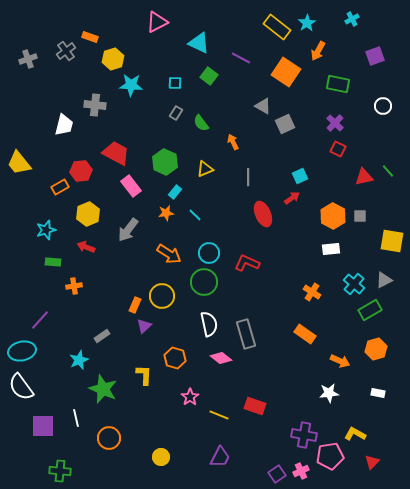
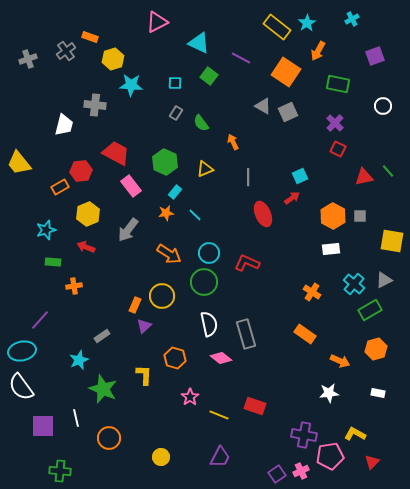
gray square at (285, 124): moved 3 px right, 12 px up
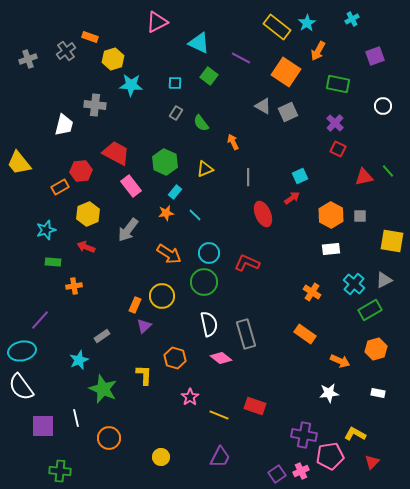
orange hexagon at (333, 216): moved 2 px left, 1 px up
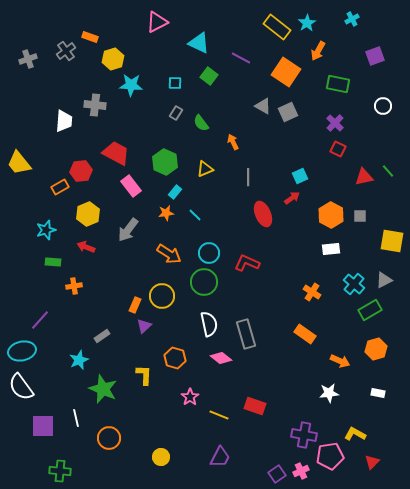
white trapezoid at (64, 125): moved 4 px up; rotated 10 degrees counterclockwise
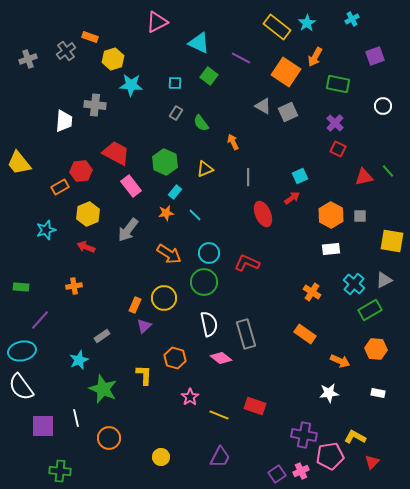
orange arrow at (318, 51): moved 3 px left, 6 px down
green rectangle at (53, 262): moved 32 px left, 25 px down
yellow circle at (162, 296): moved 2 px right, 2 px down
orange hexagon at (376, 349): rotated 20 degrees clockwise
yellow L-shape at (355, 434): moved 3 px down
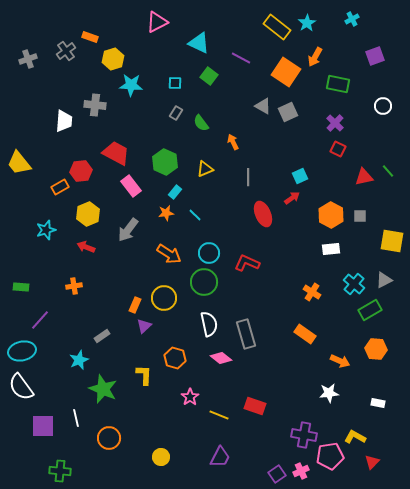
white rectangle at (378, 393): moved 10 px down
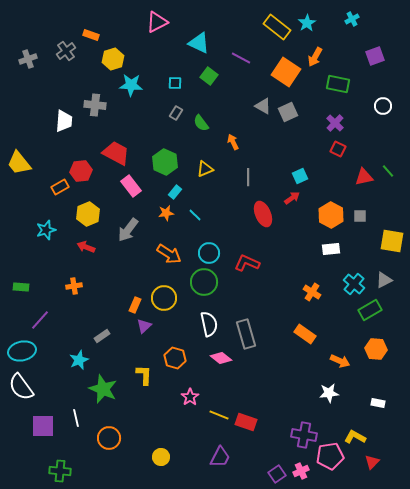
orange rectangle at (90, 37): moved 1 px right, 2 px up
red rectangle at (255, 406): moved 9 px left, 16 px down
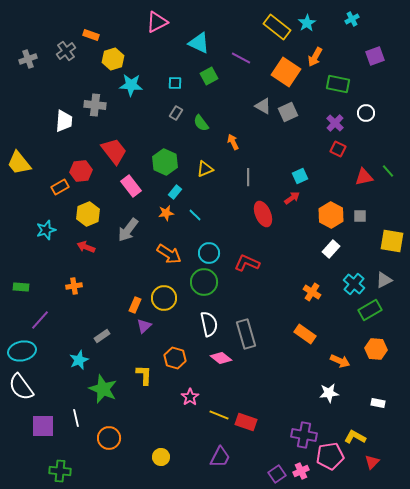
green square at (209, 76): rotated 24 degrees clockwise
white circle at (383, 106): moved 17 px left, 7 px down
red trapezoid at (116, 153): moved 2 px left, 2 px up; rotated 24 degrees clockwise
white rectangle at (331, 249): rotated 42 degrees counterclockwise
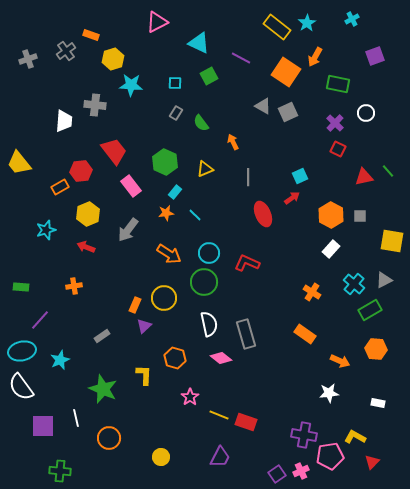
cyan star at (79, 360): moved 19 px left
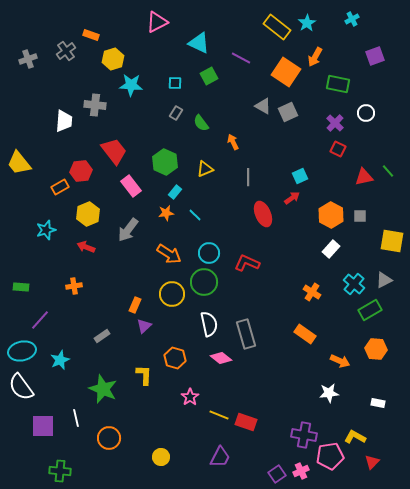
yellow circle at (164, 298): moved 8 px right, 4 px up
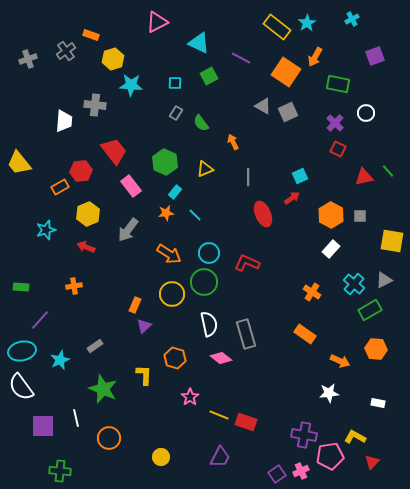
gray rectangle at (102, 336): moved 7 px left, 10 px down
